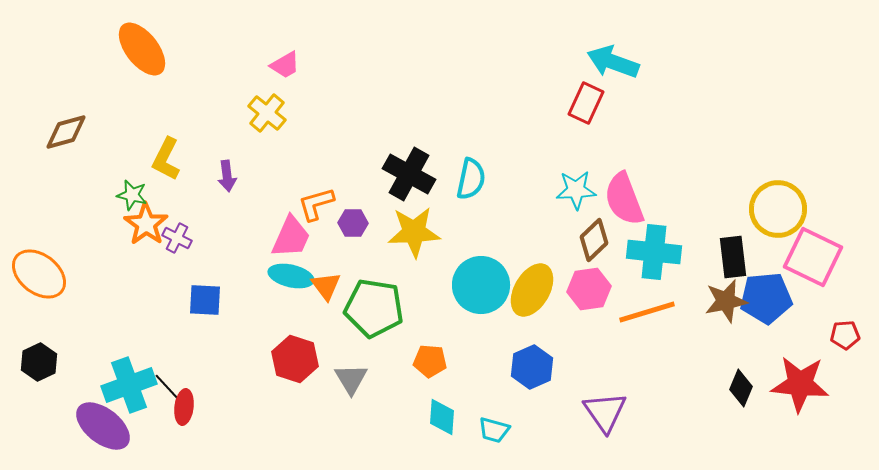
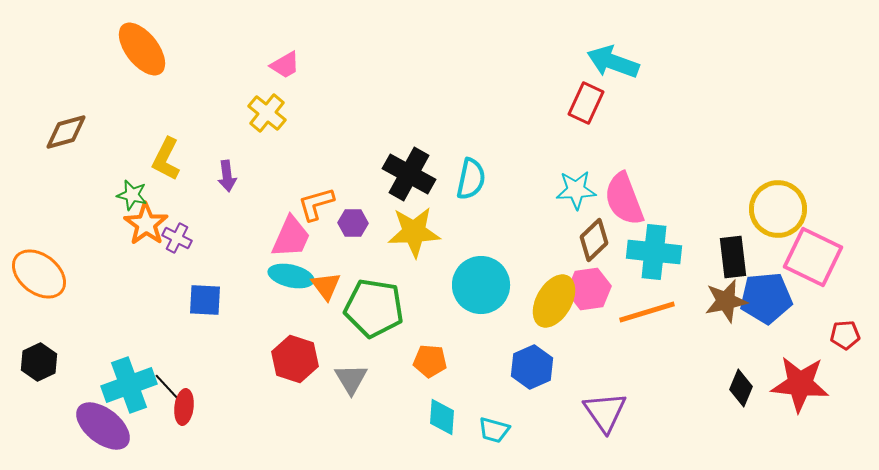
yellow ellipse at (532, 290): moved 22 px right, 11 px down
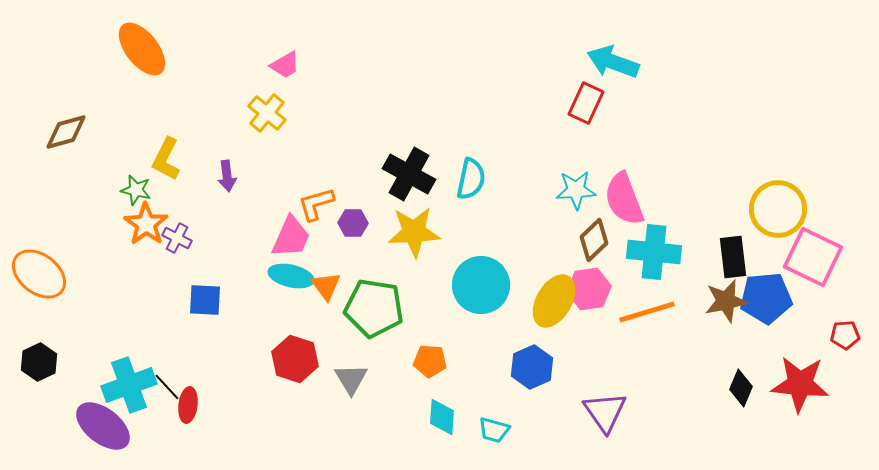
green star at (132, 195): moved 4 px right, 5 px up
red ellipse at (184, 407): moved 4 px right, 2 px up
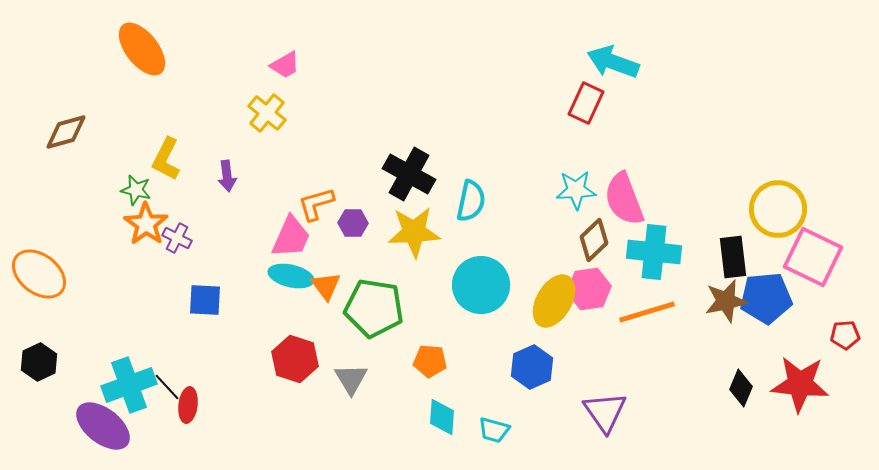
cyan semicircle at (471, 179): moved 22 px down
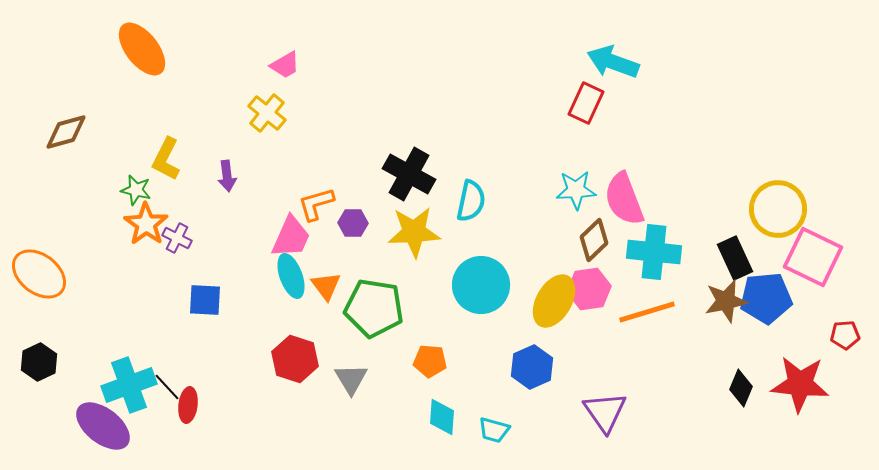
black rectangle at (733, 257): moved 2 px right, 1 px down; rotated 18 degrees counterclockwise
cyan ellipse at (291, 276): rotated 57 degrees clockwise
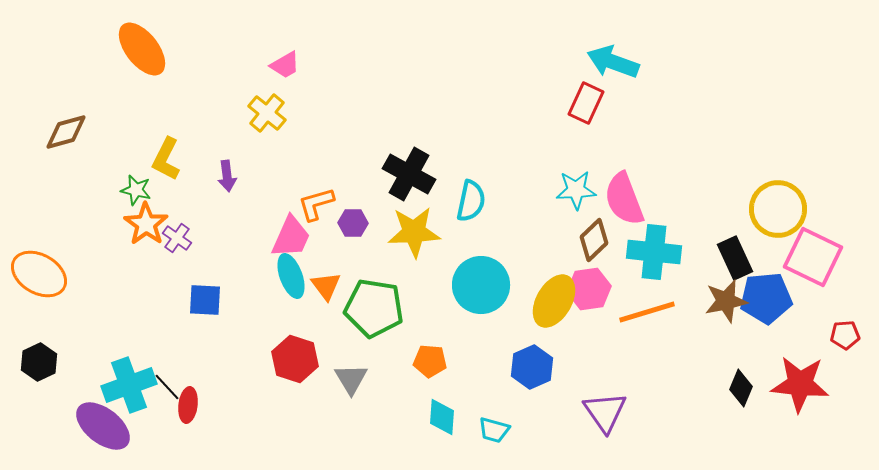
purple cross at (177, 238): rotated 8 degrees clockwise
orange ellipse at (39, 274): rotated 8 degrees counterclockwise
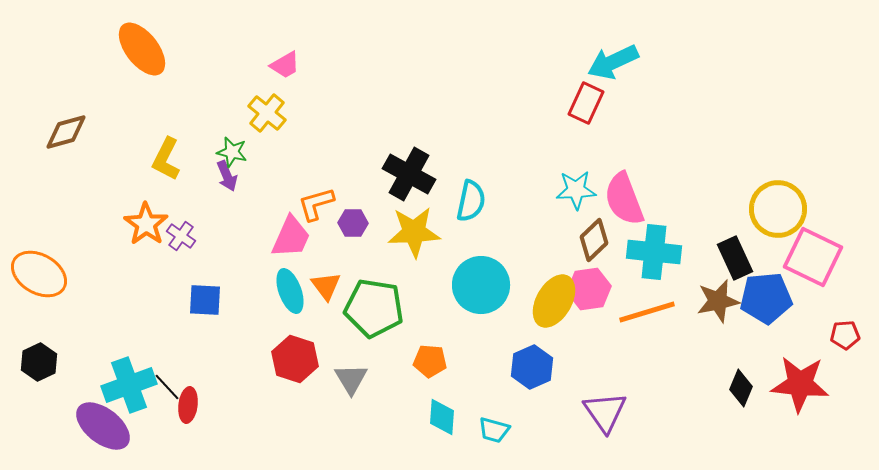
cyan arrow at (613, 62): rotated 45 degrees counterclockwise
purple arrow at (227, 176): rotated 16 degrees counterclockwise
green star at (136, 190): moved 96 px right, 38 px up
purple cross at (177, 238): moved 4 px right, 2 px up
cyan ellipse at (291, 276): moved 1 px left, 15 px down
brown star at (726, 301): moved 8 px left
